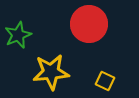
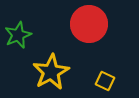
yellow star: rotated 24 degrees counterclockwise
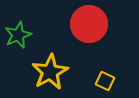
yellow star: moved 1 px left
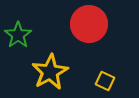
green star: rotated 12 degrees counterclockwise
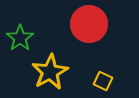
green star: moved 2 px right, 3 px down
yellow square: moved 2 px left
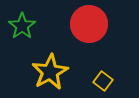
green star: moved 2 px right, 12 px up
yellow square: rotated 12 degrees clockwise
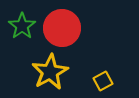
red circle: moved 27 px left, 4 px down
yellow square: rotated 24 degrees clockwise
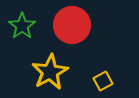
red circle: moved 10 px right, 3 px up
